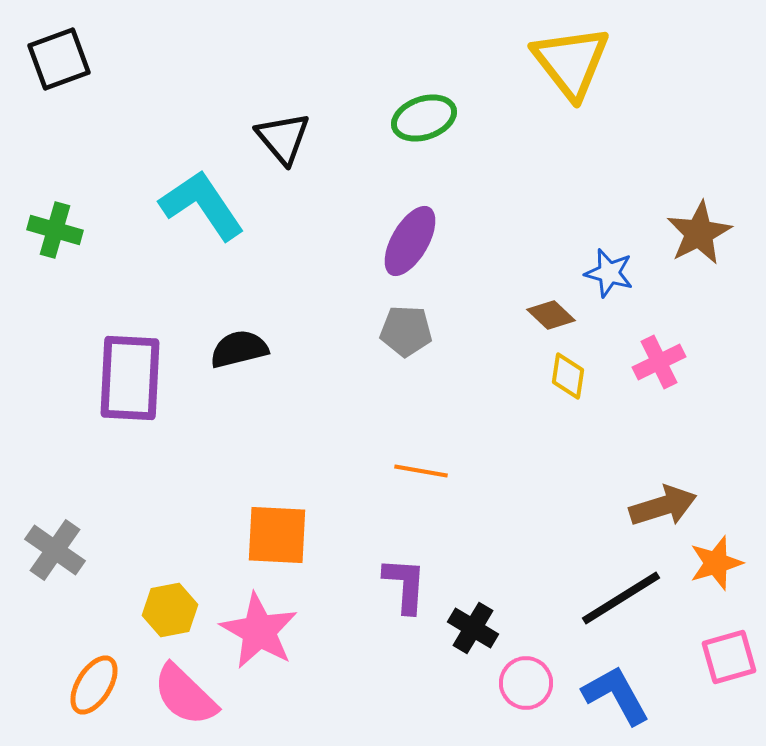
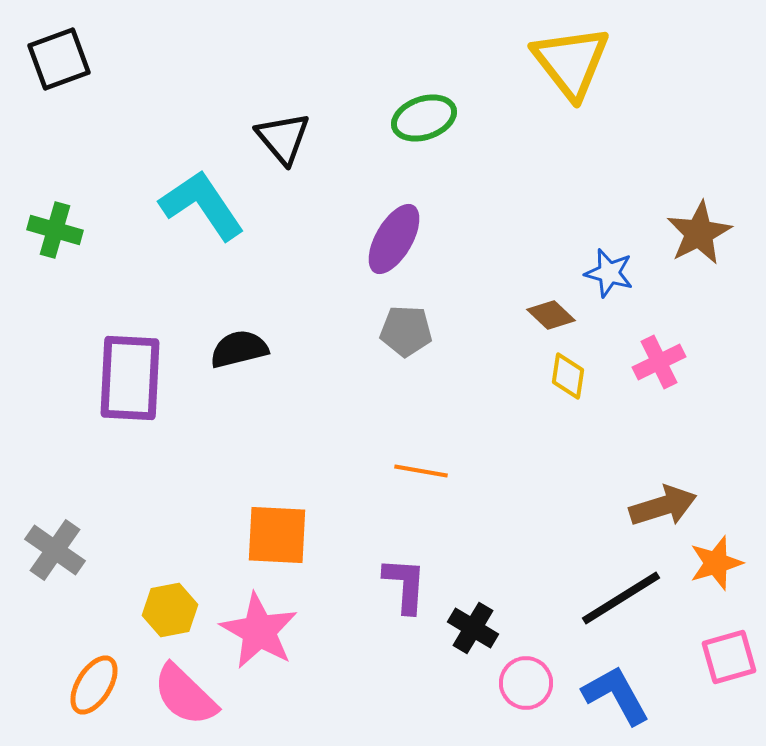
purple ellipse: moved 16 px left, 2 px up
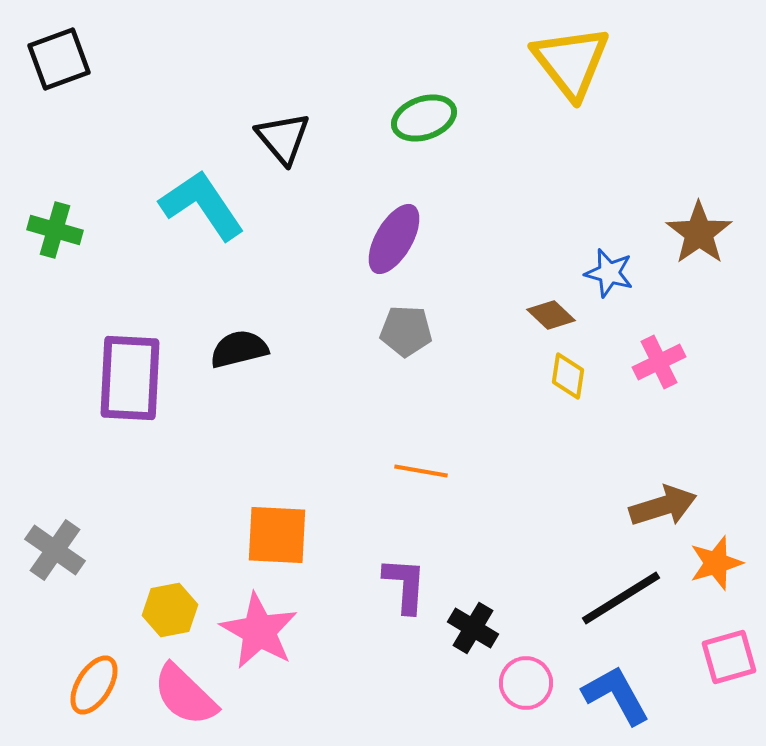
brown star: rotated 8 degrees counterclockwise
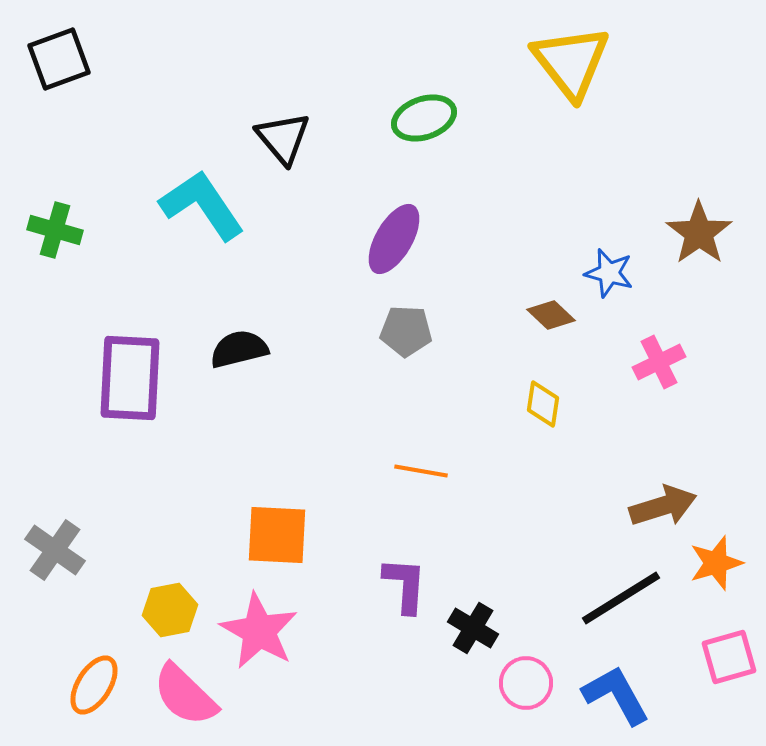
yellow diamond: moved 25 px left, 28 px down
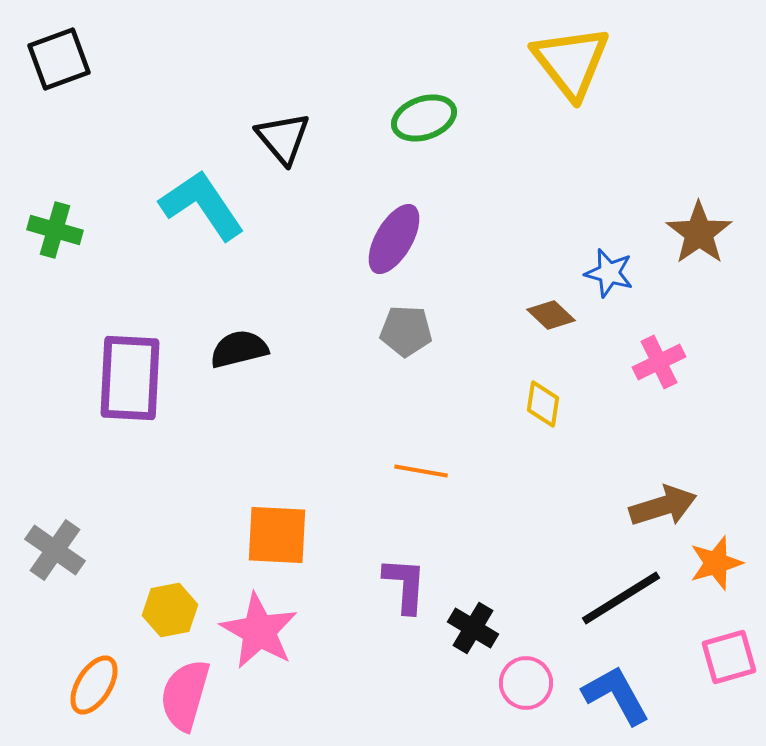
pink semicircle: rotated 62 degrees clockwise
